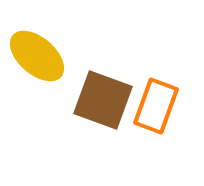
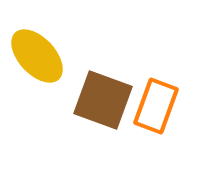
yellow ellipse: rotated 6 degrees clockwise
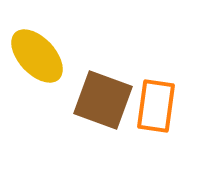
orange rectangle: rotated 12 degrees counterclockwise
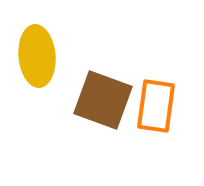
yellow ellipse: rotated 38 degrees clockwise
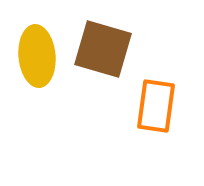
brown square: moved 51 px up; rotated 4 degrees counterclockwise
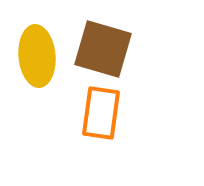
orange rectangle: moved 55 px left, 7 px down
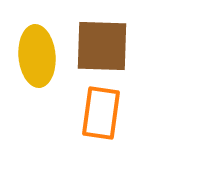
brown square: moved 1 px left, 3 px up; rotated 14 degrees counterclockwise
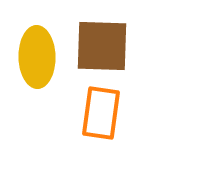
yellow ellipse: moved 1 px down; rotated 4 degrees clockwise
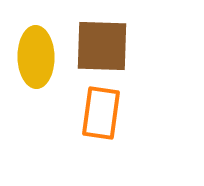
yellow ellipse: moved 1 px left
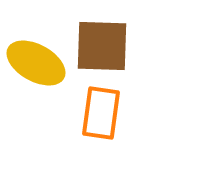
yellow ellipse: moved 6 px down; rotated 60 degrees counterclockwise
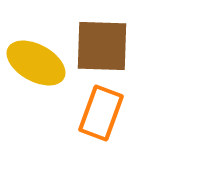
orange rectangle: rotated 12 degrees clockwise
